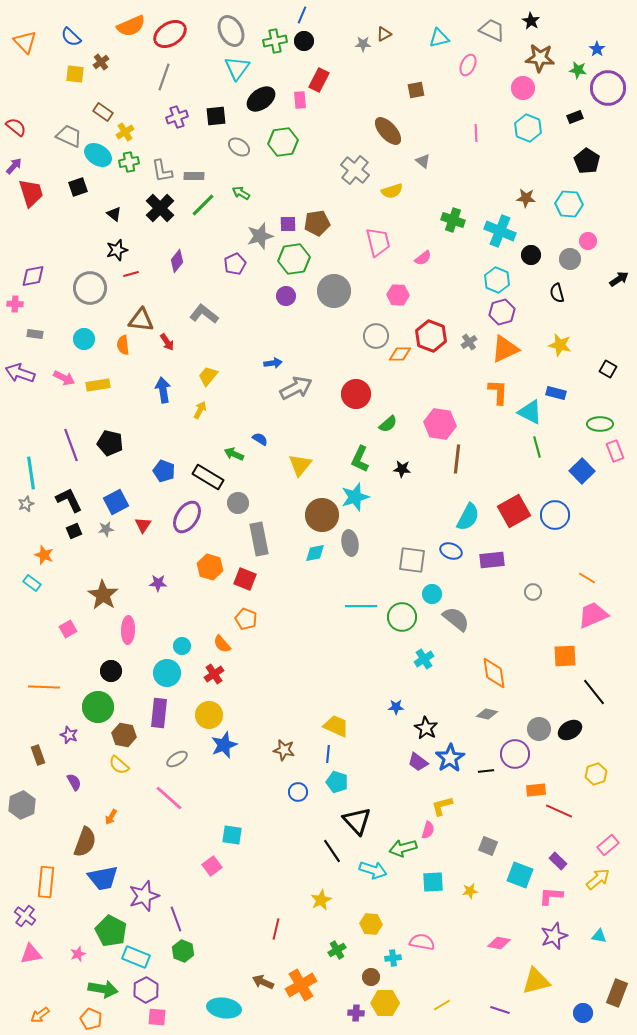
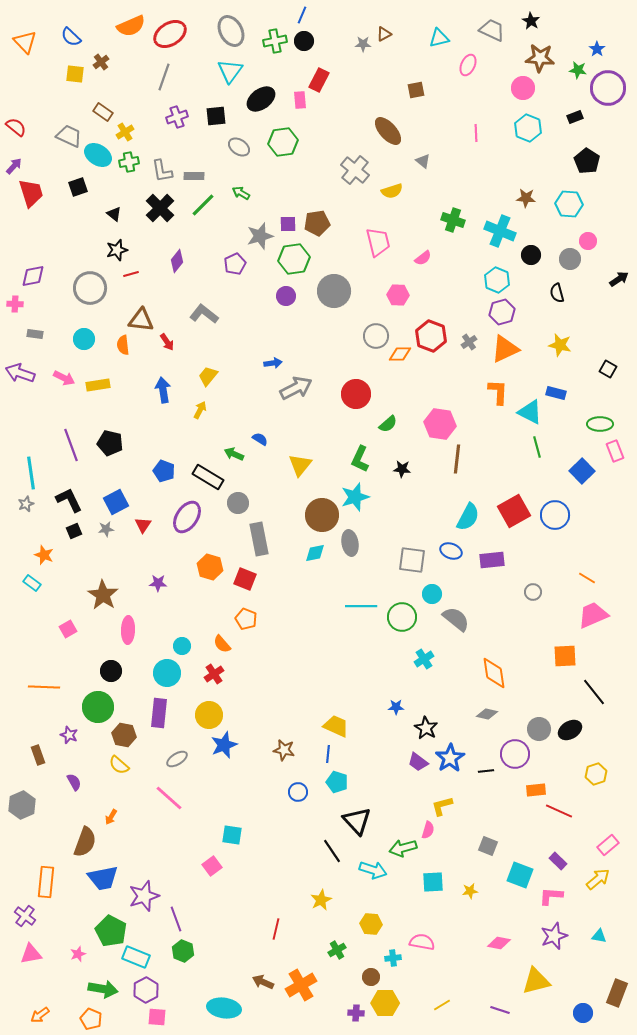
cyan triangle at (237, 68): moved 7 px left, 3 px down
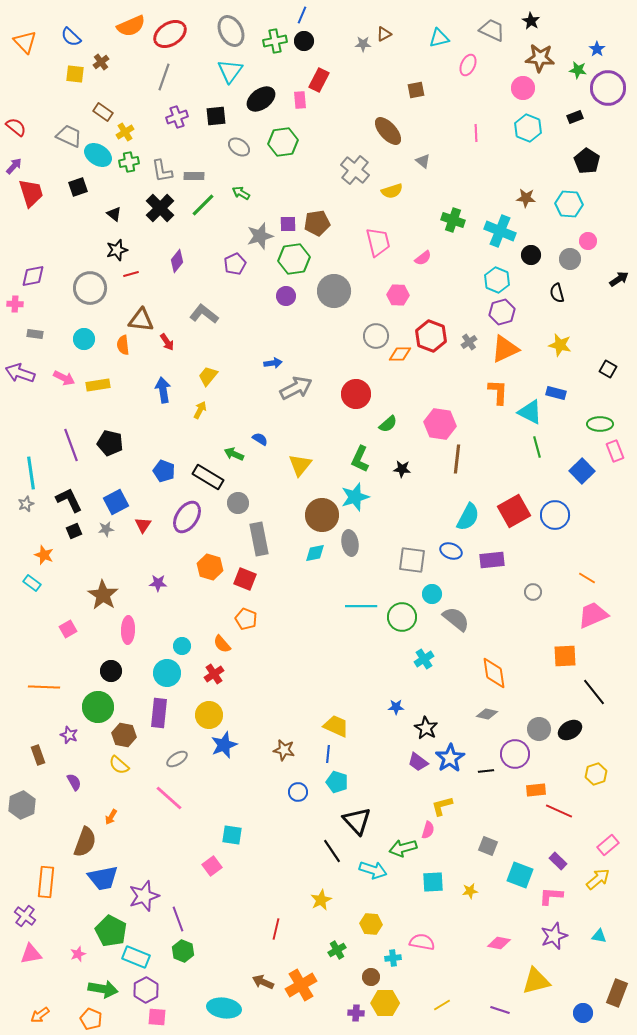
purple line at (176, 919): moved 2 px right
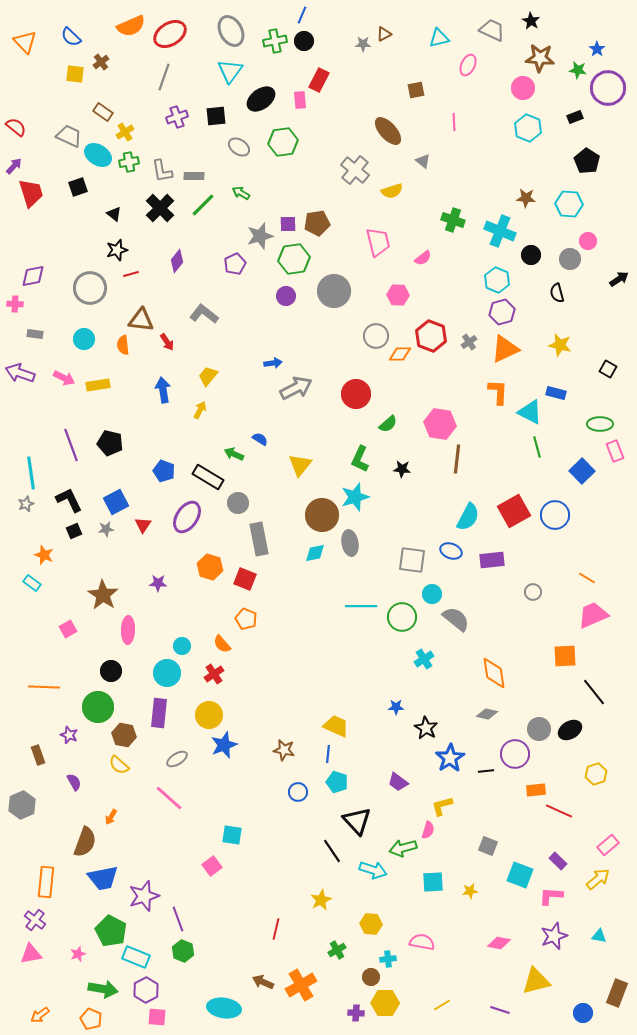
pink line at (476, 133): moved 22 px left, 11 px up
purple trapezoid at (418, 762): moved 20 px left, 20 px down
purple cross at (25, 916): moved 10 px right, 4 px down
cyan cross at (393, 958): moved 5 px left, 1 px down
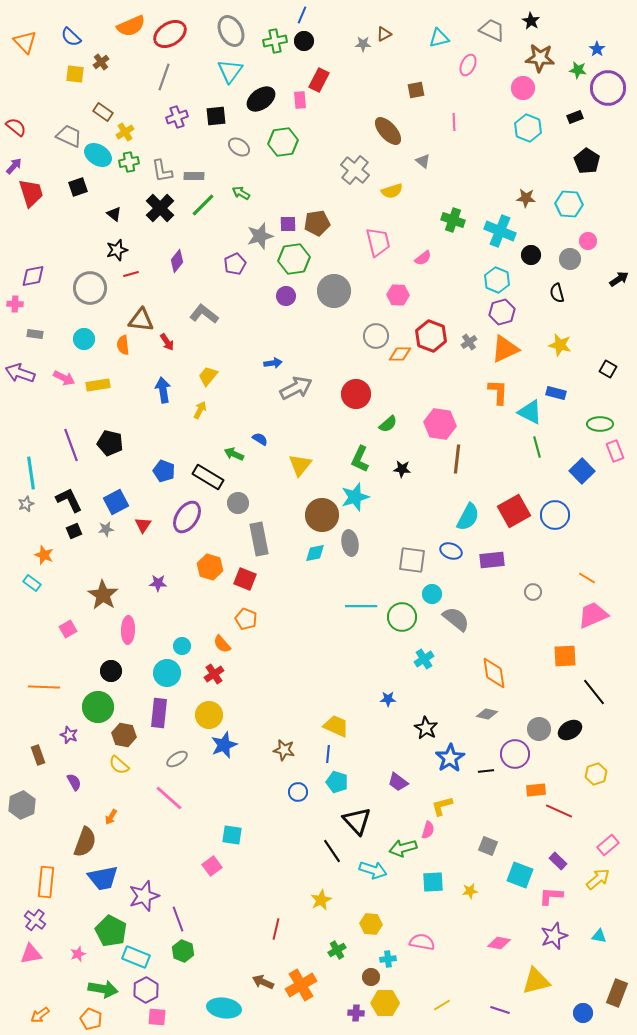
blue star at (396, 707): moved 8 px left, 8 px up
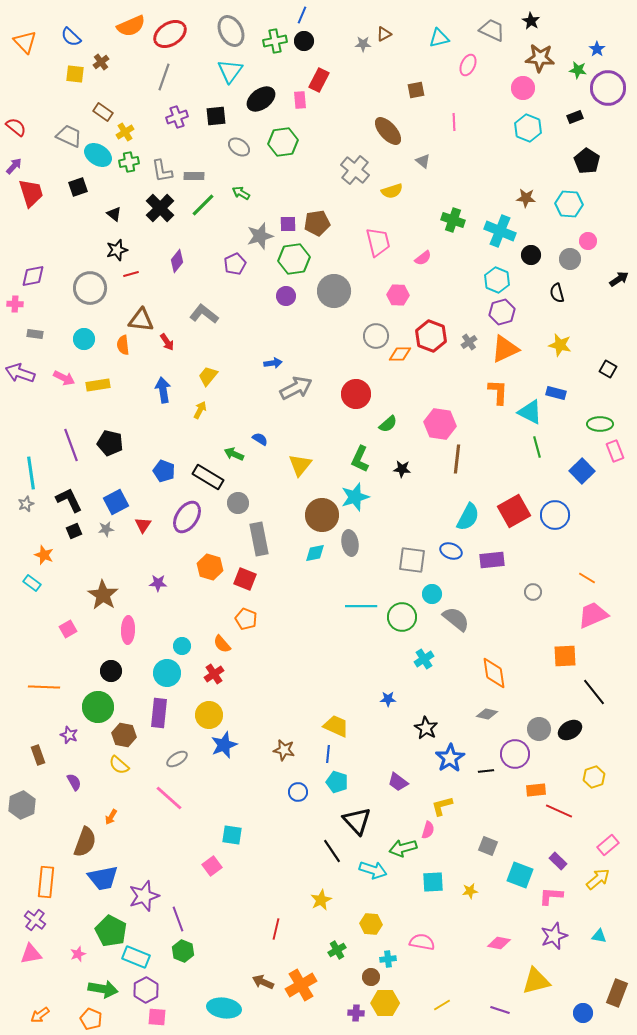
yellow hexagon at (596, 774): moved 2 px left, 3 px down
